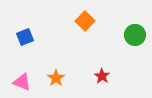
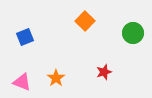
green circle: moved 2 px left, 2 px up
red star: moved 2 px right, 4 px up; rotated 21 degrees clockwise
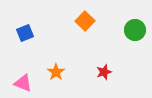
green circle: moved 2 px right, 3 px up
blue square: moved 4 px up
orange star: moved 6 px up
pink triangle: moved 1 px right, 1 px down
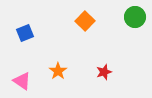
green circle: moved 13 px up
orange star: moved 2 px right, 1 px up
pink triangle: moved 1 px left, 2 px up; rotated 12 degrees clockwise
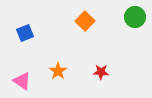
red star: moved 3 px left; rotated 21 degrees clockwise
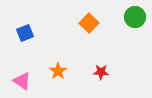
orange square: moved 4 px right, 2 px down
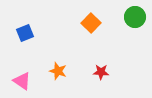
orange square: moved 2 px right
orange star: rotated 18 degrees counterclockwise
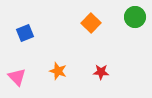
pink triangle: moved 5 px left, 4 px up; rotated 12 degrees clockwise
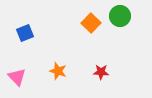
green circle: moved 15 px left, 1 px up
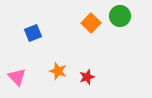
blue square: moved 8 px right
red star: moved 14 px left, 5 px down; rotated 21 degrees counterclockwise
